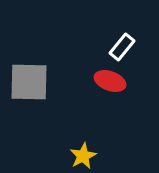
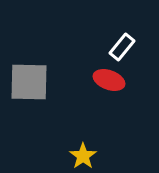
red ellipse: moved 1 px left, 1 px up
yellow star: rotated 8 degrees counterclockwise
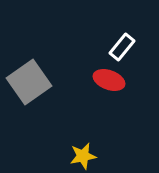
gray square: rotated 36 degrees counterclockwise
yellow star: rotated 24 degrees clockwise
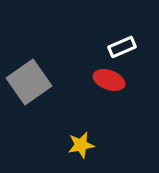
white rectangle: rotated 28 degrees clockwise
yellow star: moved 2 px left, 11 px up
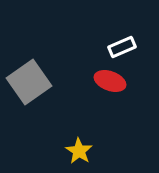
red ellipse: moved 1 px right, 1 px down
yellow star: moved 2 px left, 6 px down; rotated 28 degrees counterclockwise
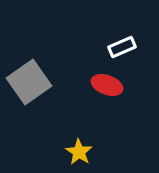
red ellipse: moved 3 px left, 4 px down
yellow star: moved 1 px down
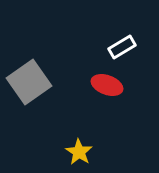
white rectangle: rotated 8 degrees counterclockwise
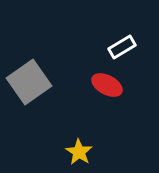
red ellipse: rotated 8 degrees clockwise
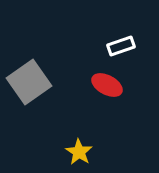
white rectangle: moved 1 px left, 1 px up; rotated 12 degrees clockwise
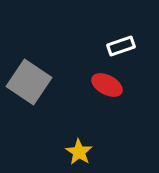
gray square: rotated 21 degrees counterclockwise
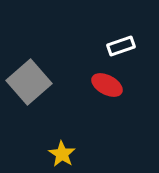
gray square: rotated 15 degrees clockwise
yellow star: moved 17 px left, 2 px down
